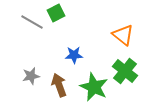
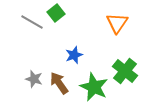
green square: rotated 12 degrees counterclockwise
orange triangle: moved 6 px left, 12 px up; rotated 25 degrees clockwise
blue star: rotated 18 degrees counterclockwise
gray star: moved 3 px right, 3 px down; rotated 30 degrees clockwise
brown arrow: moved 2 px up; rotated 15 degrees counterclockwise
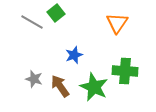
green cross: rotated 35 degrees counterclockwise
brown arrow: moved 1 px right, 3 px down
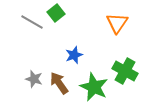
green cross: rotated 25 degrees clockwise
brown arrow: moved 1 px left, 3 px up
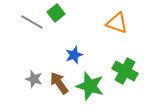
orange triangle: rotated 45 degrees counterclockwise
green star: moved 4 px left, 1 px up; rotated 8 degrees counterclockwise
